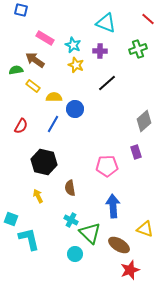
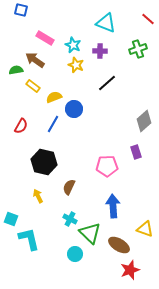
yellow semicircle: rotated 21 degrees counterclockwise
blue circle: moved 1 px left
brown semicircle: moved 1 px left, 1 px up; rotated 35 degrees clockwise
cyan cross: moved 1 px left, 1 px up
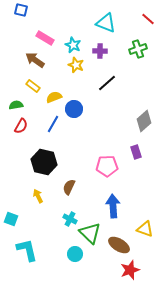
green semicircle: moved 35 px down
cyan L-shape: moved 2 px left, 11 px down
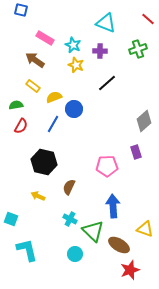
yellow arrow: rotated 40 degrees counterclockwise
green triangle: moved 3 px right, 2 px up
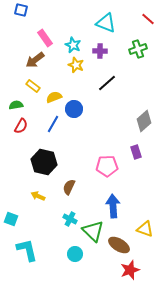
pink rectangle: rotated 24 degrees clockwise
brown arrow: rotated 72 degrees counterclockwise
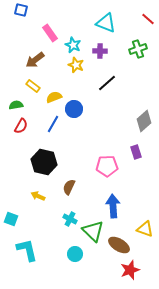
pink rectangle: moved 5 px right, 5 px up
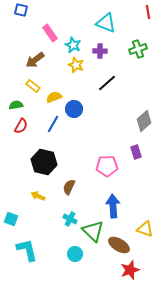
red line: moved 7 px up; rotated 40 degrees clockwise
